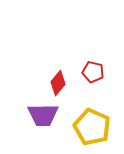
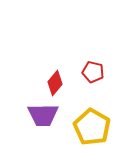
red diamond: moved 3 px left
yellow pentagon: rotated 6 degrees clockwise
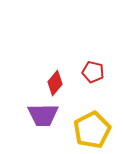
yellow pentagon: moved 3 px down; rotated 15 degrees clockwise
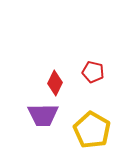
red diamond: rotated 15 degrees counterclockwise
yellow pentagon: rotated 15 degrees counterclockwise
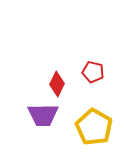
red diamond: moved 2 px right, 1 px down
yellow pentagon: moved 2 px right, 3 px up
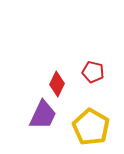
purple trapezoid: rotated 64 degrees counterclockwise
yellow pentagon: moved 3 px left
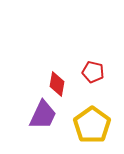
red diamond: rotated 15 degrees counterclockwise
yellow pentagon: moved 1 px right, 2 px up; rotated 6 degrees clockwise
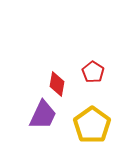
red pentagon: rotated 20 degrees clockwise
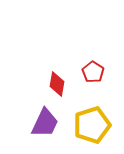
purple trapezoid: moved 2 px right, 8 px down
yellow pentagon: rotated 18 degrees clockwise
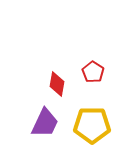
yellow pentagon: rotated 18 degrees clockwise
